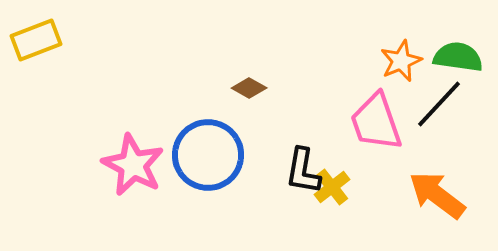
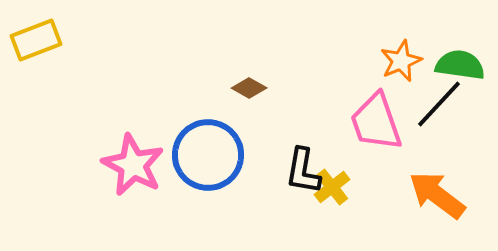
green semicircle: moved 2 px right, 8 px down
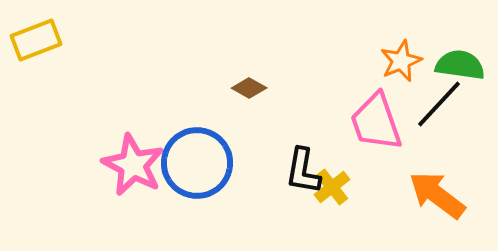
blue circle: moved 11 px left, 8 px down
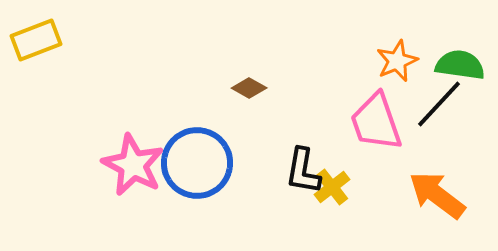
orange star: moved 4 px left
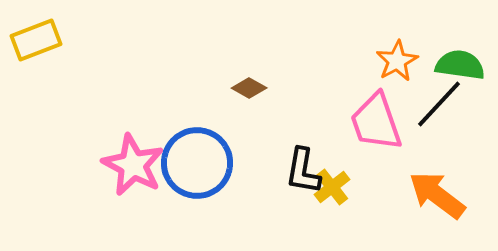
orange star: rotated 6 degrees counterclockwise
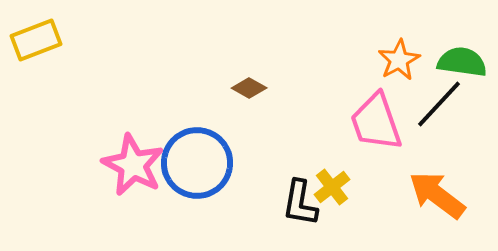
orange star: moved 2 px right, 1 px up
green semicircle: moved 2 px right, 3 px up
black L-shape: moved 3 px left, 32 px down
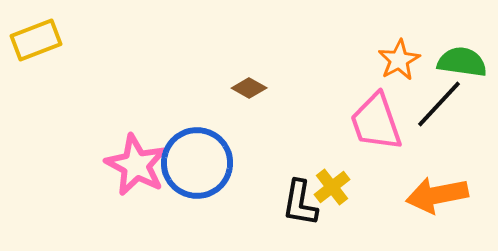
pink star: moved 3 px right
orange arrow: rotated 48 degrees counterclockwise
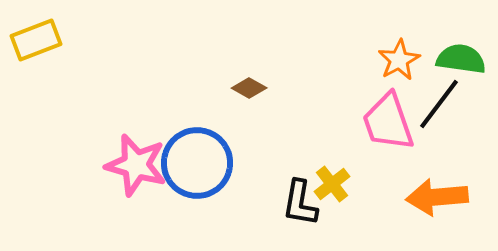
green semicircle: moved 1 px left, 3 px up
black line: rotated 6 degrees counterclockwise
pink trapezoid: moved 12 px right
pink star: rotated 12 degrees counterclockwise
yellow cross: moved 3 px up
orange arrow: moved 2 px down; rotated 6 degrees clockwise
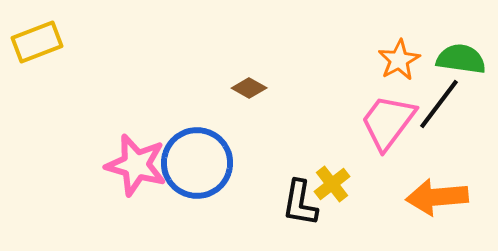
yellow rectangle: moved 1 px right, 2 px down
pink trapezoid: rotated 56 degrees clockwise
